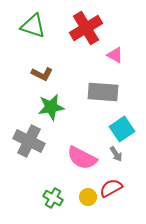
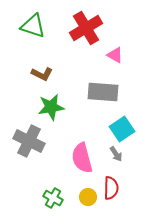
pink semicircle: rotated 48 degrees clockwise
red semicircle: rotated 120 degrees clockwise
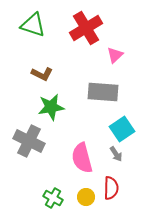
green triangle: moved 1 px up
pink triangle: rotated 48 degrees clockwise
yellow circle: moved 2 px left
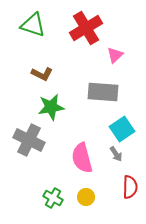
gray cross: moved 1 px up
red semicircle: moved 19 px right, 1 px up
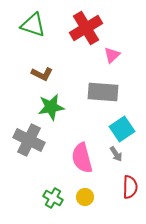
pink triangle: moved 3 px left
yellow circle: moved 1 px left
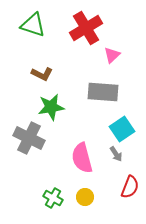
gray cross: moved 2 px up
red semicircle: rotated 20 degrees clockwise
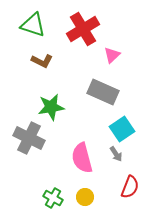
red cross: moved 3 px left, 1 px down
brown L-shape: moved 13 px up
gray rectangle: rotated 20 degrees clockwise
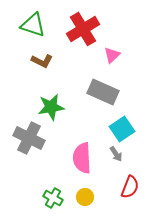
pink semicircle: rotated 12 degrees clockwise
